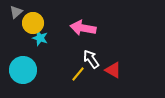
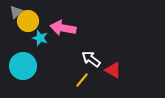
yellow circle: moved 5 px left, 2 px up
pink arrow: moved 20 px left
white arrow: rotated 18 degrees counterclockwise
cyan circle: moved 4 px up
yellow line: moved 4 px right, 6 px down
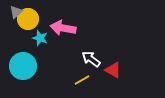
yellow circle: moved 2 px up
yellow line: rotated 21 degrees clockwise
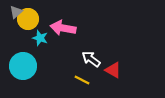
yellow line: rotated 56 degrees clockwise
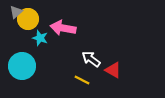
cyan circle: moved 1 px left
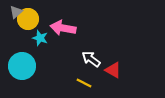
yellow line: moved 2 px right, 3 px down
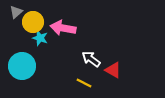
yellow circle: moved 5 px right, 3 px down
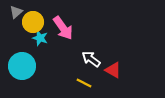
pink arrow: rotated 135 degrees counterclockwise
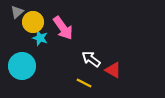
gray triangle: moved 1 px right
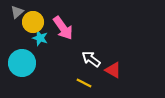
cyan circle: moved 3 px up
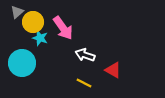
white arrow: moved 6 px left, 4 px up; rotated 18 degrees counterclockwise
